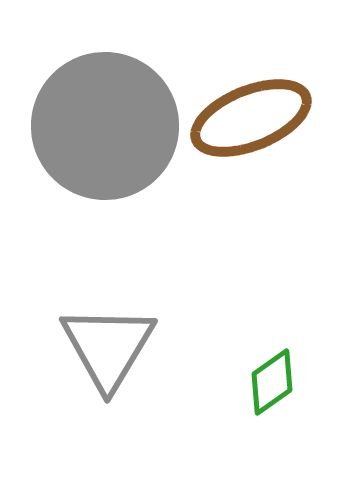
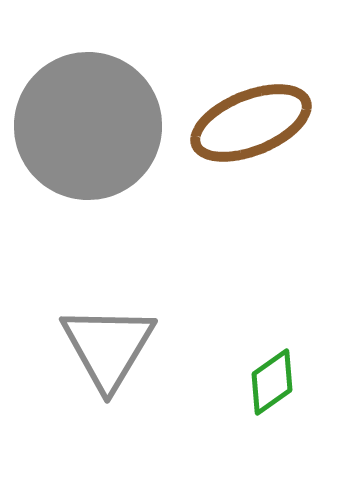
brown ellipse: moved 5 px down
gray circle: moved 17 px left
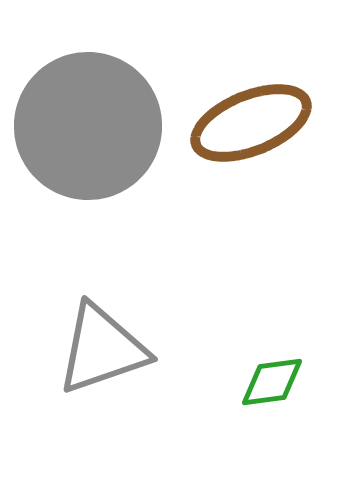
gray triangle: moved 6 px left, 2 px down; rotated 40 degrees clockwise
green diamond: rotated 28 degrees clockwise
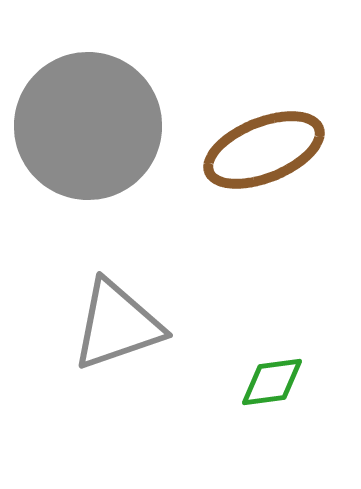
brown ellipse: moved 13 px right, 27 px down
gray triangle: moved 15 px right, 24 px up
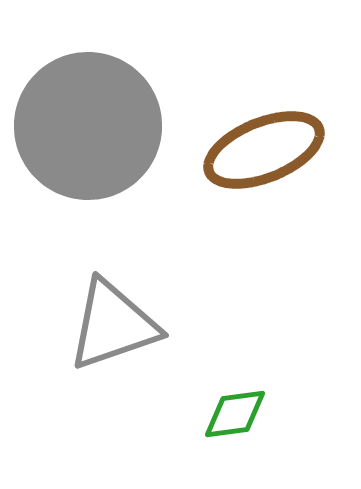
gray triangle: moved 4 px left
green diamond: moved 37 px left, 32 px down
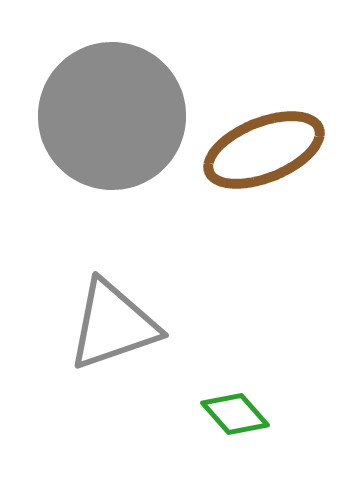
gray circle: moved 24 px right, 10 px up
green diamond: rotated 56 degrees clockwise
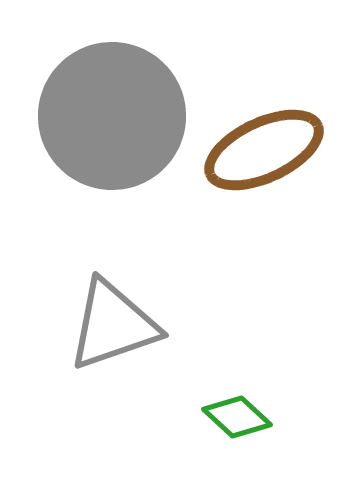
brown ellipse: rotated 3 degrees counterclockwise
green diamond: moved 2 px right, 3 px down; rotated 6 degrees counterclockwise
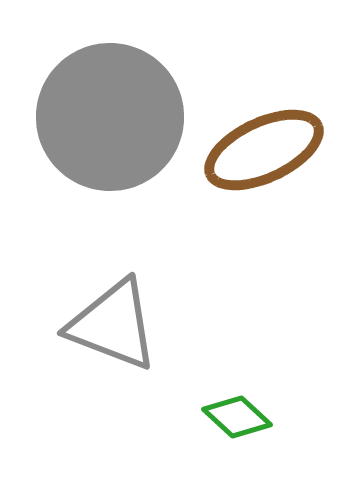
gray circle: moved 2 px left, 1 px down
gray triangle: rotated 40 degrees clockwise
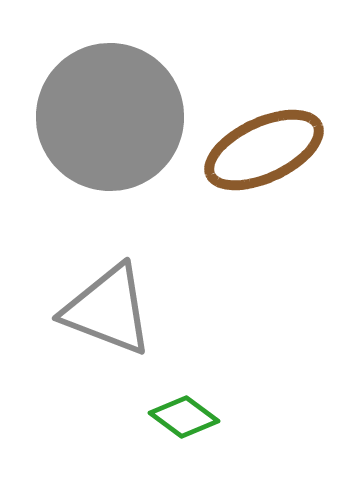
gray triangle: moved 5 px left, 15 px up
green diamond: moved 53 px left; rotated 6 degrees counterclockwise
